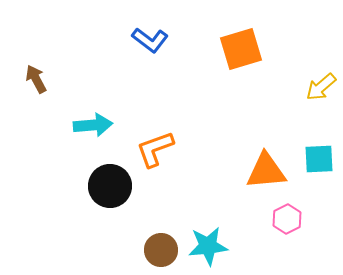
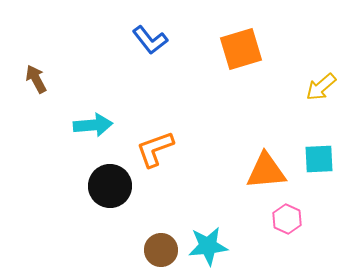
blue L-shape: rotated 15 degrees clockwise
pink hexagon: rotated 8 degrees counterclockwise
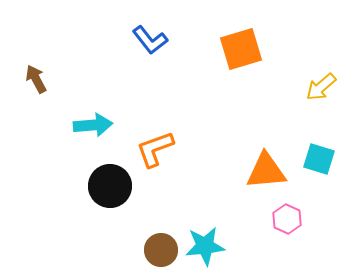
cyan square: rotated 20 degrees clockwise
cyan star: moved 3 px left
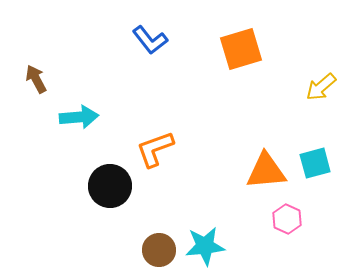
cyan arrow: moved 14 px left, 8 px up
cyan square: moved 4 px left, 4 px down; rotated 32 degrees counterclockwise
brown circle: moved 2 px left
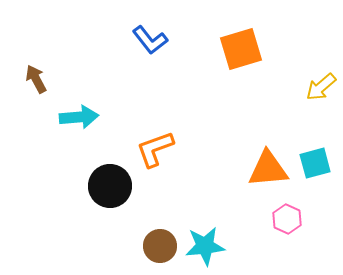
orange triangle: moved 2 px right, 2 px up
brown circle: moved 1 px right, 4 px up
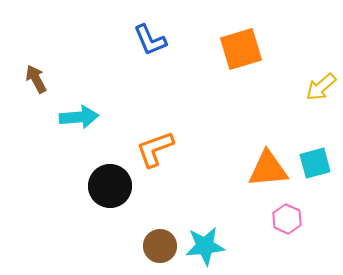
blue L-shape: rotated 15 degrees clockwise
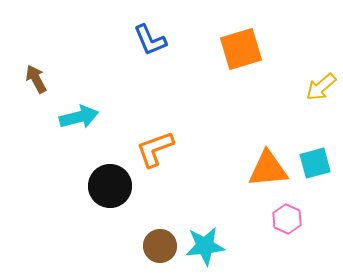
cyan arrow: rotated 9 degrees counterclockwise
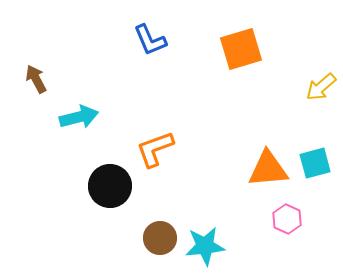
brown circle: moved 8 px up
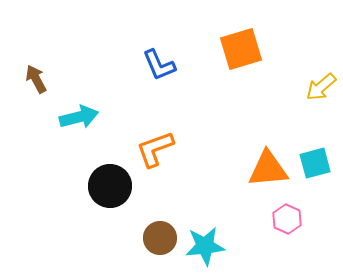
blue L-shape: moved 9 px right, 25 px down
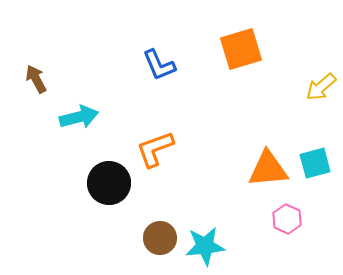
black circle: moved 1 px left, 3 px up
